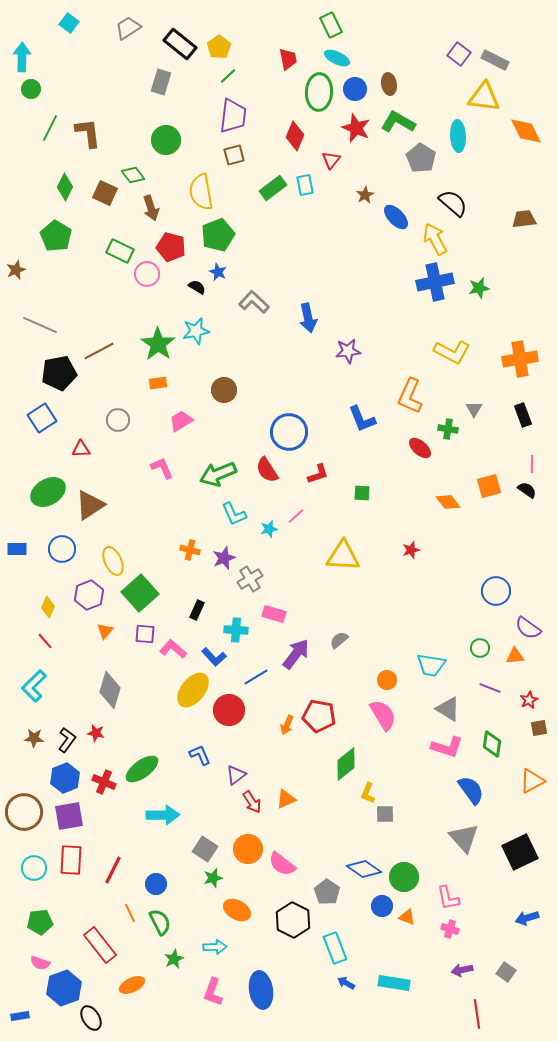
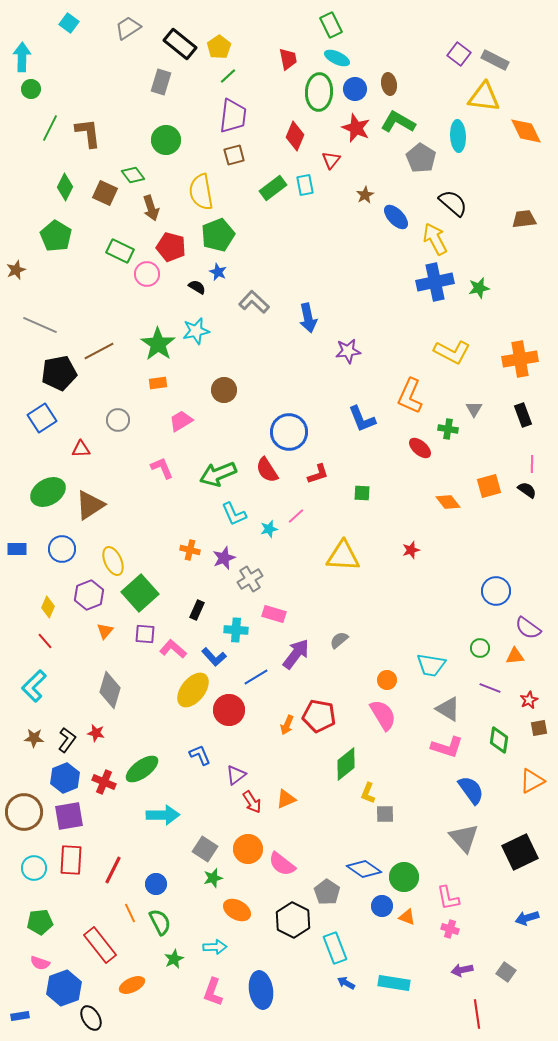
green diamond at (492, 744): moved 7 px right, 4 px up
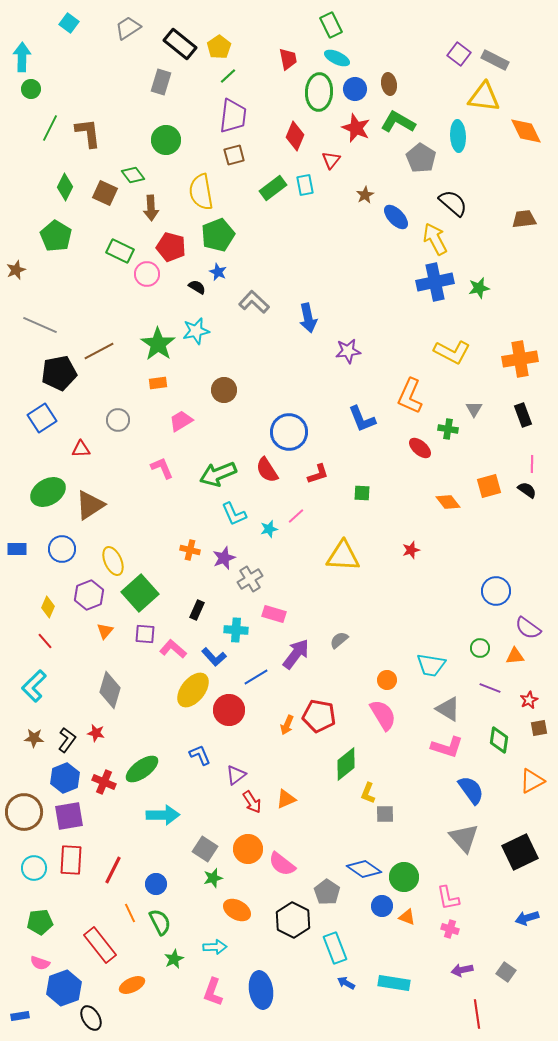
brown arrow at (151, 208): rotated 15 degrees clockwise
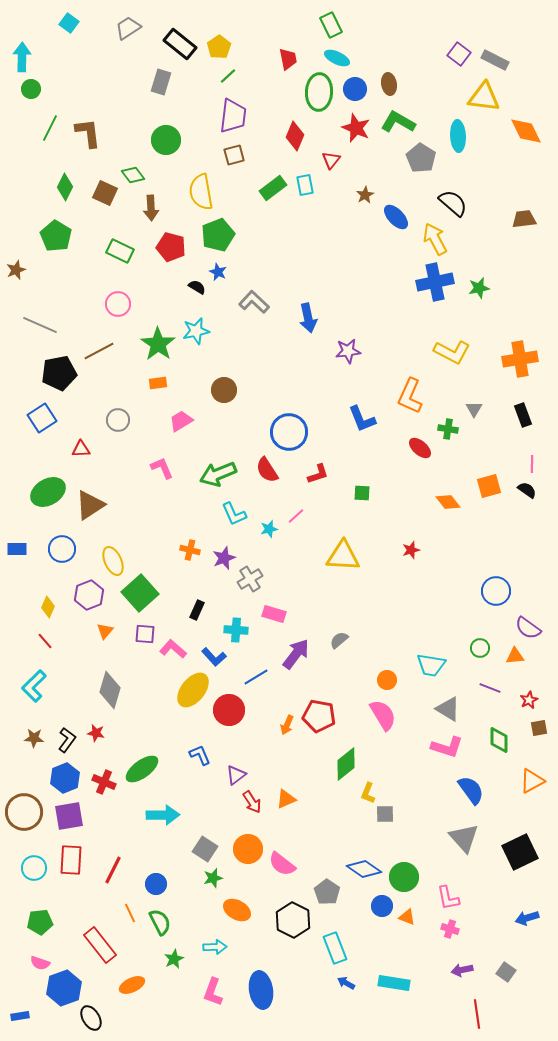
pink circle at (147, 274): moved 29 px left, 30 px down
green diamond at (499, 740): rotated 8 degrees counterclockwise
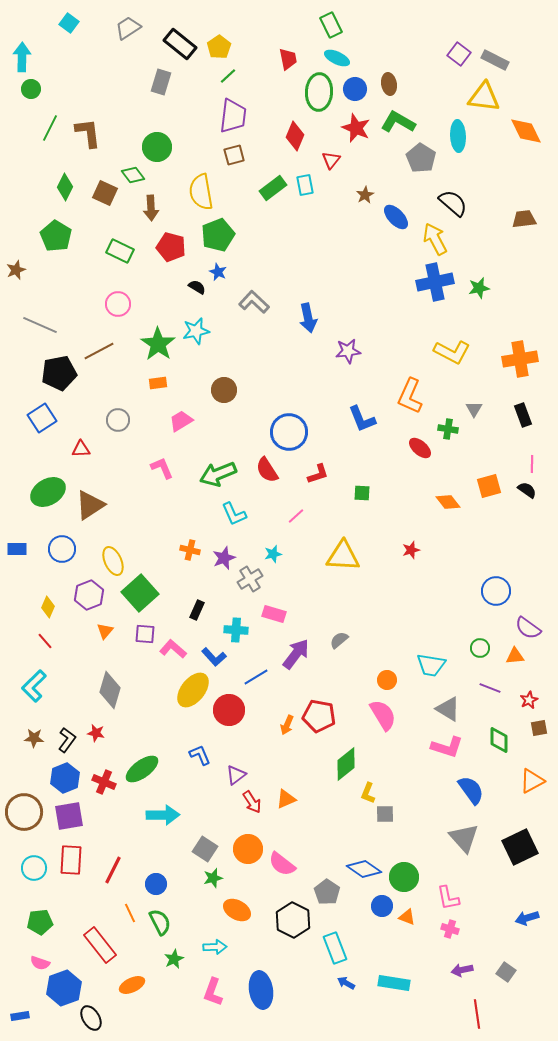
green circle at (166, 140): moved 9 px left, 7 px down
cyan star at (269, 529): moved 4 px right, 25 px down
black square at (520, 852): moved 5 px up
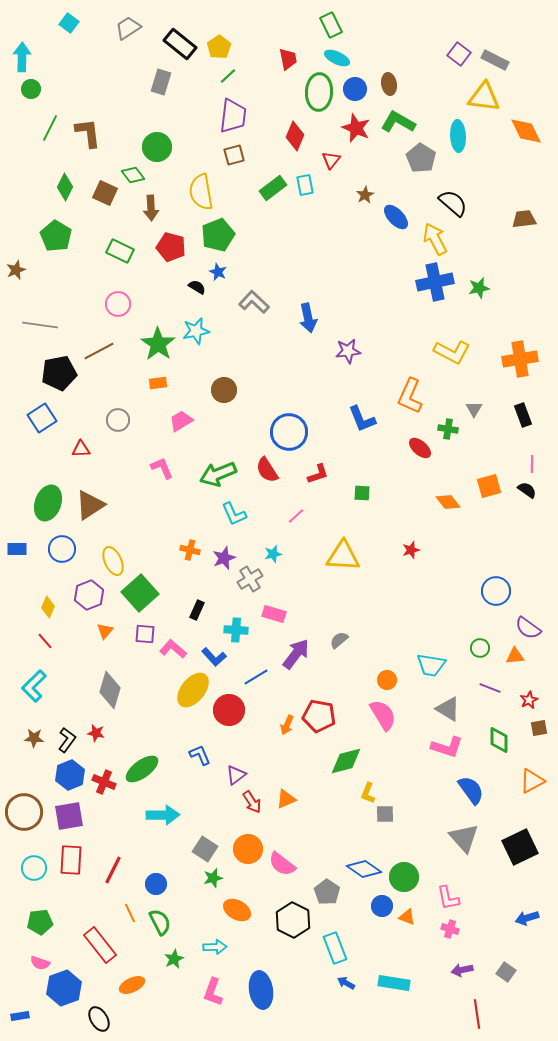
gray line at (40, 325): rotated 16 degrees counterclockwise
green ellipse at (48, 492): moved 11 px down; rotated 40 degrees counterclockwise
green diamond at (346, 764): moved 3 px up; rotated 24 degrees clockwise
blue hexagon at (65, 778): moved 5 px right, 3 px up
black ellipse at (91, 1018): moved 8 px right, 1 px down
